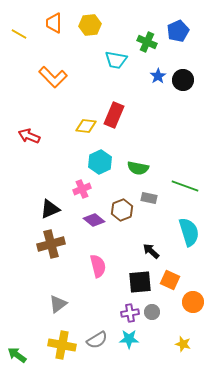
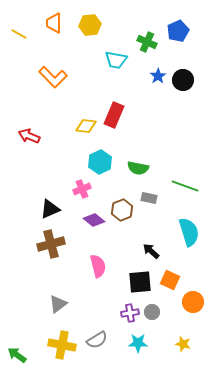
cyan star: moved 9 px right, 4 px down
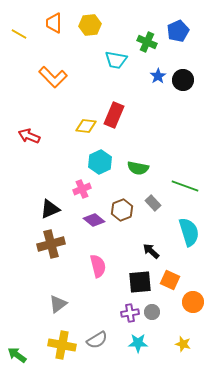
gray rectangle: moved 4 px right, 5 px down; rotated 35 degrees clockwise
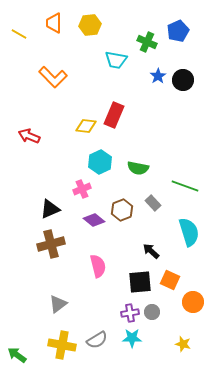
cyan star: moved 6 px left, 5 px up
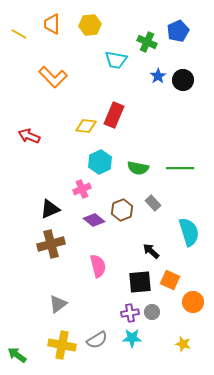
orange trapezoid: moved 2 px left, 1 px down
green line: moved 5 px left, 18 px up; rotated 20 degrees counterclockwise
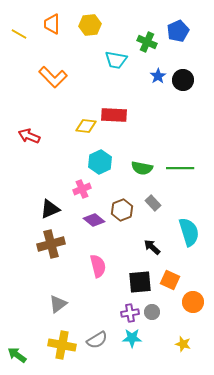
red rectangle: rotated 70 degrees clockwise
green semicircle: moved 4 px right
black arrow: moved 1 px right, 4 px up
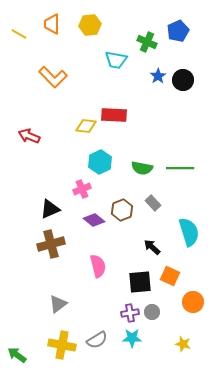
orange square: moved 4 px up
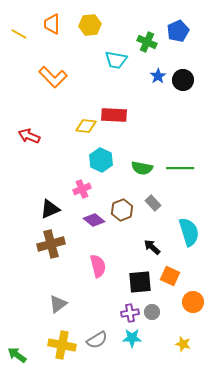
cyan hexagon: moved 1 px right, 2 px up; rotated 10 degrees counterclockwise
